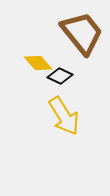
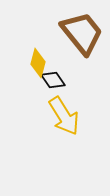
yellow diamond: rotated 56 degrees clockwise
black diamond: moved 7 px left, 4 px down; rotated 30 degrees clockwise
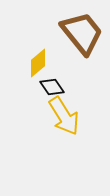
yellow diamond: rotated 36 degrees clockwise
black diamond: moved 1 px left, 7 px down
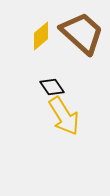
brown trapezoid: rotated 9 degrees counterclockwise
yellow diamond: moved 3 px right, 27 px up
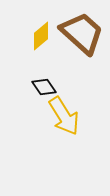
black diamond: moved 8 px left
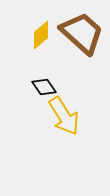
yellow diamond: moved 1 px up
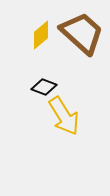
black diamond: rotated 35 degrees counterclockwise
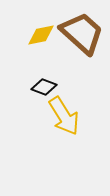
yellow diamond: rotated 28 degrees clockwise
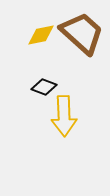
yellow arrow: rotated 30 degrees clockwise
